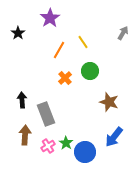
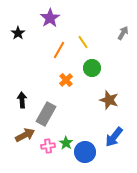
green circle: moved 2 px right, 3 px up
orange cross: moved 1 px right, 2 px down
brown star: moved 2 px up
gray rectangle: rotated 50 degrees clockwise
brown arrow: rotated 60 degrees clockwise
pink cross: rotated 24 degrees clockwise
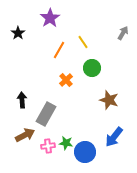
green star: rotated 24 degrees counterclockwise
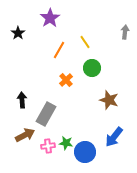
gray arrow: moved 2 px right, 1 px up; rotated 24 degrees counterclockwise
yellow line: moved 2 px right
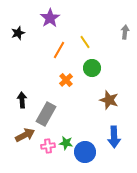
black star: rotated 16 degrees clockwise
blue arrow: rotated 40 degrees counterclockwise
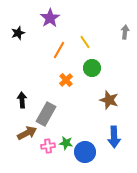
brown arrow: moved 2 px right, 2 px up
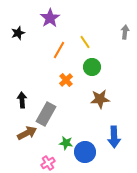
green circle: moved 1 px up
brown star: moved 9 px left, 1 px up; rotated 24 degrees counterclockwise
pink cross: moved 17 px down; rotated 24 degrees counterclockwise
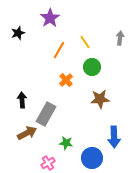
gray arrow: moved 5 px left, 6 px down
blue circle: moved 7 px right, 6 px down
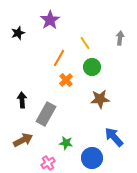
purple star: moved 2 px down
yellow line: moved 1 px down
orange line: moved 8 px down
brown arrow: moved 4 px left, 7 px down
blue arrow: rotated 140 degrees clockwise
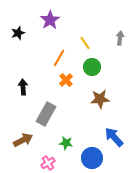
black arrow: moved 1 px right, 13 px up
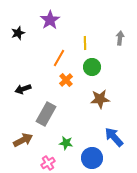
yellow line: rotated 32 degrees clockwise
black arrow: moved 2 px down; rotated 105 degrees counterclockwise
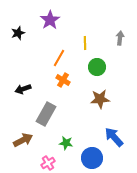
green circle: moved 5 px right
orange cross: moved 3 px left; rotated 16 degrees counterclockwise
